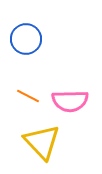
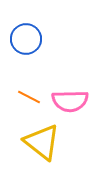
orange line: moved 1 px right, 1 px down
yellow triangle: rotated 9 degrees counterclockwise
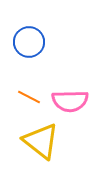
blue circle: moved 3 px right, 3 px down
yellow triangle: moved 1 px left, 1 px up
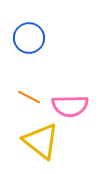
blue circle: moved 4 px up
pink semicircle: moved 5 px down
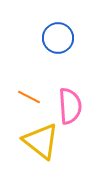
blue circle: moved 29 px right
pink semicircle: rotated 93 degrees counterclockwise
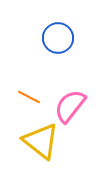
pink semicircle: rotated 138 degrees counterclockwise
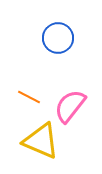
yellow triangle: rotated 15 degrees counterclockwise
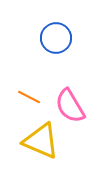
blue circle: moved 2 px left
pink semicircle: rotated 69 degrees counterclockwise
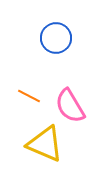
orange line: moved 1 px up
yellow triangle: moved 4 px right, 3 px down
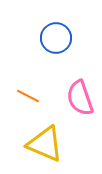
orange line: moved 1 px left
pink semicircle: moved 10 px right, 8 px up; rotated 12 degrees clockwise
